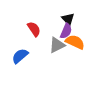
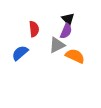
red semicircle: rotated 28 degrees clockwise
orange semicircle: moved 14 px down
blue semicircle: moved 3 px up
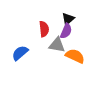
black triangle: rotated 32 degrees clockwise
red semicircle: moved 10 px right
gray triangle: rotated 36 degrees clockwise
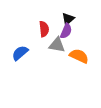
orange semicircle: moved 4 px right
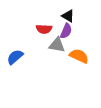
black triangle: moved 3 px up; rotated 48 degrees counterclockwise
red semicircle: rotated 98 degrees clockwise
blue semicircle: moved 5 px left, 4 px down
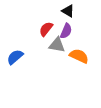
black triangle: moved 5 px up
red semicircle: moved 2 px right; rotated 126 degrees clockwise
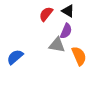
red semicircle: moved 15 px up
orange semicircle: rotated 42 degrees clockwise
